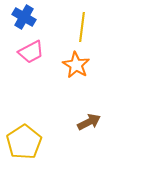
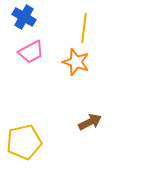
yellow line: moved 2 px right, 1 px down
orange star: moved 3 px up; rotated 12 degrees counterclockwise
brown arrow: moved 1 px right
yellow pentagon: rotated 20 degrees clockwise
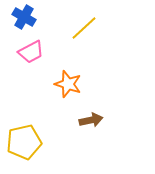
yellow line: rotated 40 degrees clockwise
orange star: moved 8 px left, 22 px down
brown arrow: moved 1 px right, 2 px up; rotated 15 degrees clockwise
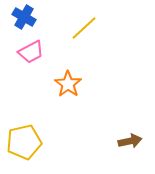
orange star: rotated 16 degrees clockwise
brown arrow: moved 39 px right, 21 px down
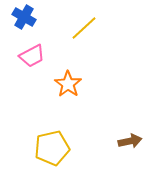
pink trapezoid: moved 1 px right, 4 px down
yellow pentagon: moved 28 px right, 6 px down
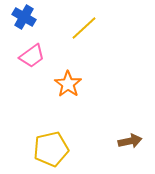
pink trapezoid: rotated 8 degrees counterclockwise
yellow pentagon: moved 1 px left, 1 px down
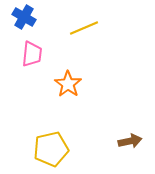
yellow line: rotated 20 degrees clockwise
pink trapezoid: moved 2 px up; rotated 48 degrees counterclockwise
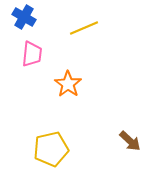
brown arrow: rotated 55 degrees clockwise
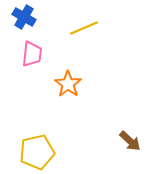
yellow pentagon: moved 14 px left, 3 px down
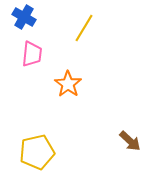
yellow line: rotated 36 degrees counterclockwise
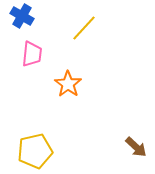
blue cross: moved 2 px left, 1 px up
yellow line: rotated 12 degrees clockwise
brown arrow: moved 6 px right, 6 px down
yellow pentagon: moved 2 px left, 1 px up
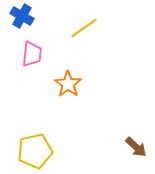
yellow line: rotated 12 degrees clockwise
